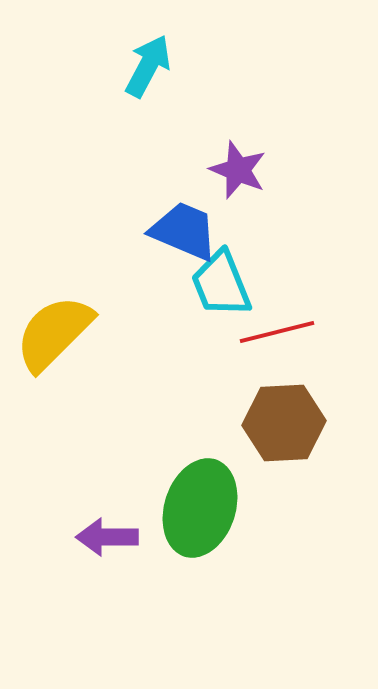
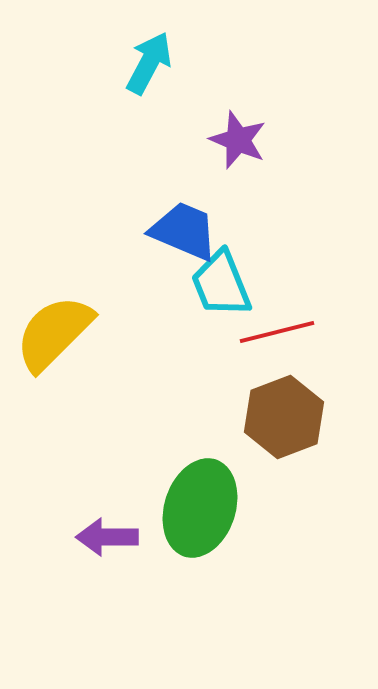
cyan arrow: moved 1 px right, 3 px up
purple star: moved 30 px up
brown hexagon: moved 6 px up; rotated 18 degrees counterclockwise
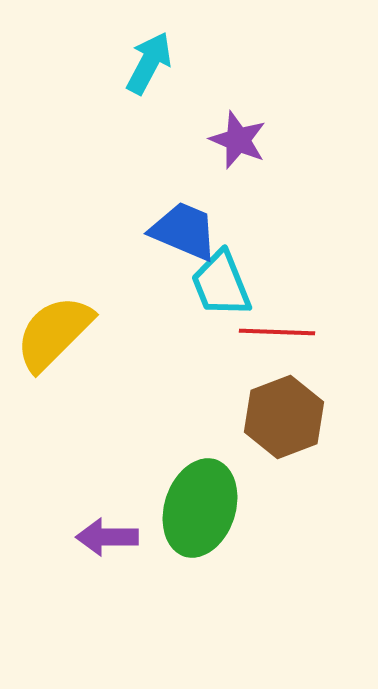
red line: rotated 16 degrees clockwise
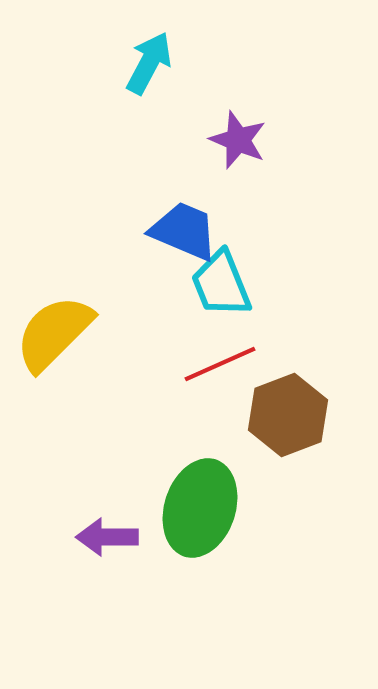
red line: moved 57 px left, 32 px down; rotated 26 degrees counterclockwise
brown hexagon: moved 4 px right, 2 px up
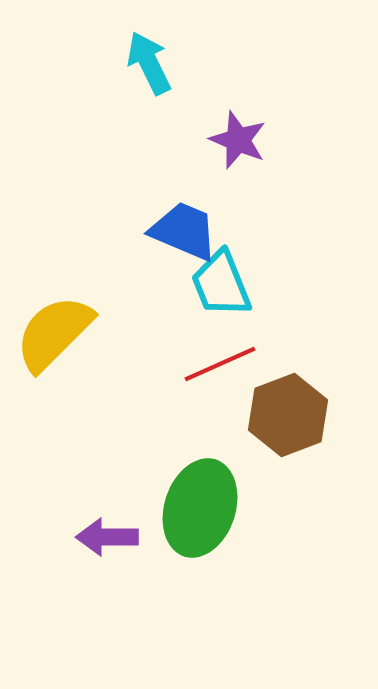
cyan arrow: rotated 54 degrees counterclockwise
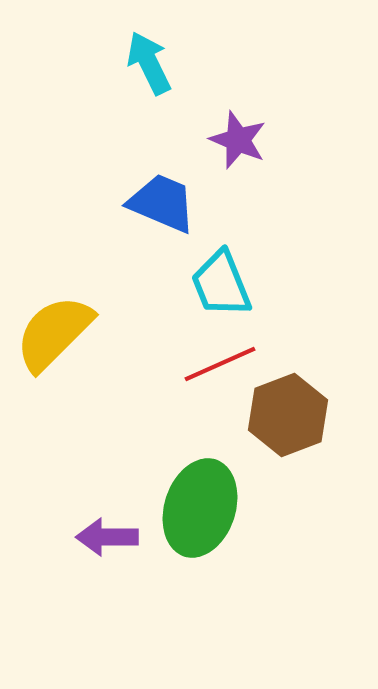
blue trapezoid: moved 22 px left, 28 px up
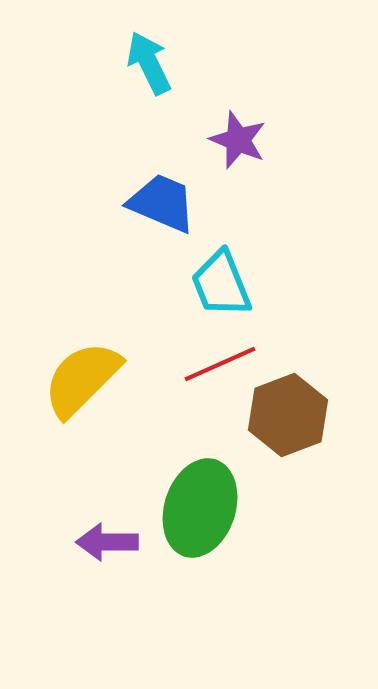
yellow semicircle: moved 28 px right, 46 px down
purple arrow: moved 5 px down
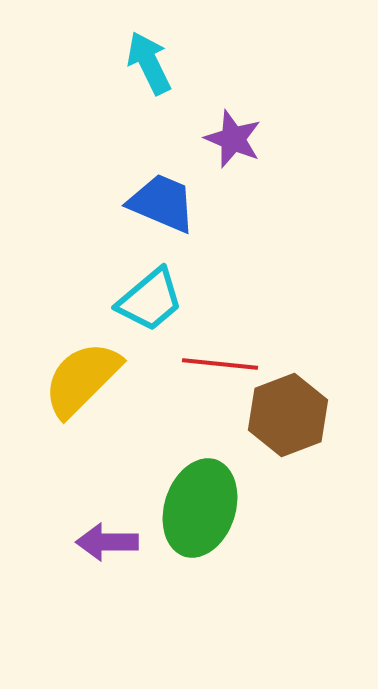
purple star: moved 5 px left, 1 px up
cyan trapezoid: moved 71 px left, 16 px down; rotated 108 degrees counterclockwise
red line: rotated 30 degrees clockwise
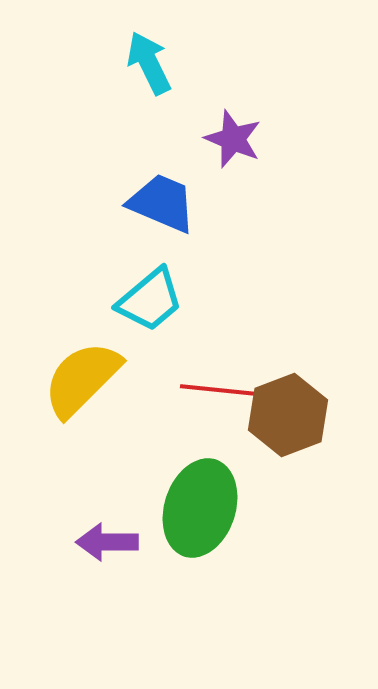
red line: moved 2 px left, 26 px down
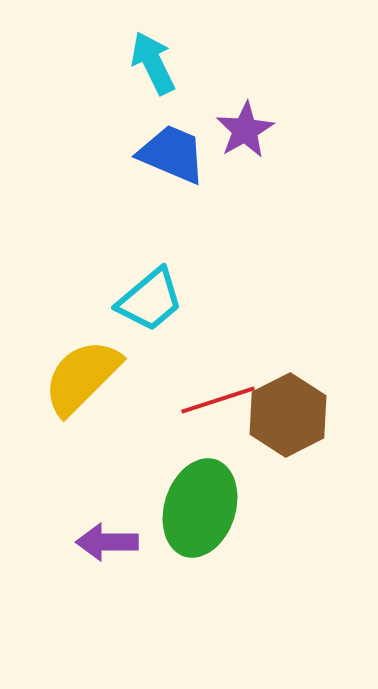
cyan arrow: moved 4 px right
purple star: moved 12 px right, 9 px up; rotated 20 degrees clockwise
blue trapezoid: moved 10 px right, 49 px up
yellow semicircle: moved 2 px up
red line: moved 10 px down; rotated 24 degrees counterclockwise
brown hexagon: rotated 6 degrees counterclockwise
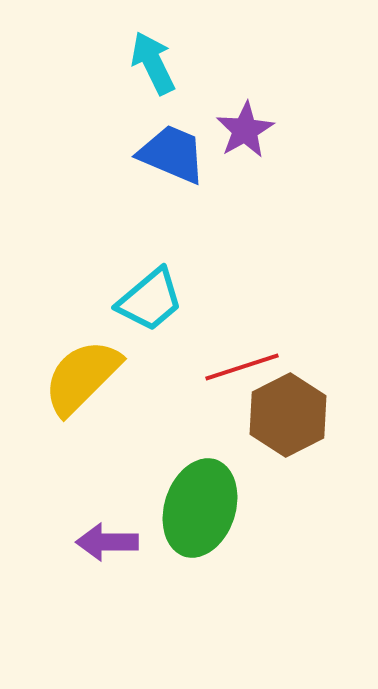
red line: moved 24 px right, 33 px up
